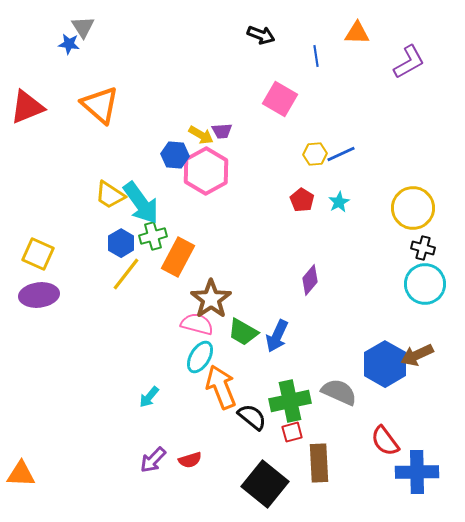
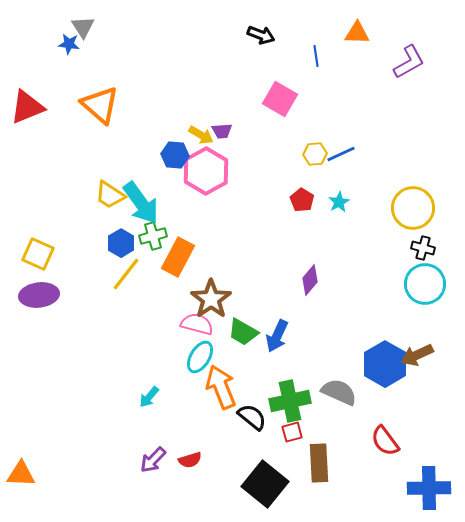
blue cross at (417, 472): moved 12 px right, 16 px down
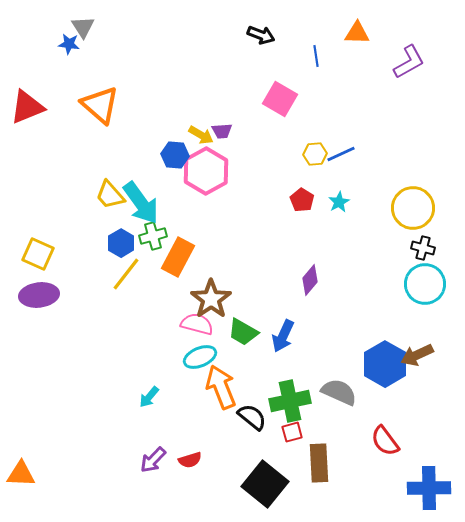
yellow trapezoid at (110, 195): rotated 16 degrees clockwise
blue arrow at (277, 336): moved 6 px right
cyan ellipse at (200, 357): rotated 36 degrees clockwise
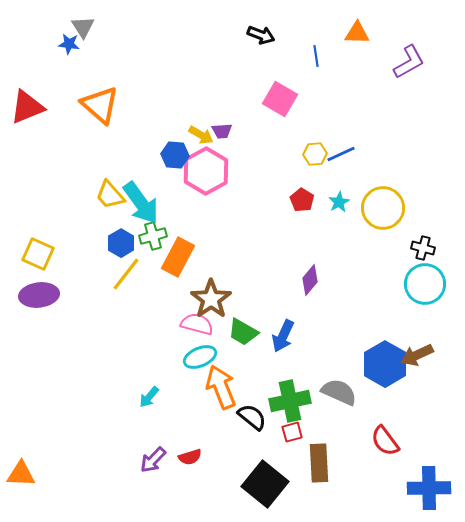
yellow circle at (413, 208): moved 30 px left
red semicircle at (190, 460): moved 3 px up
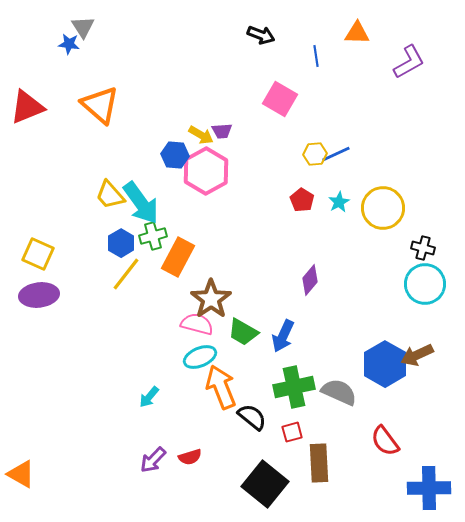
blue line at (341, 154): moved 5 px left
green cross at (290, 401): moved 4 px right, 14 px up
orange triangle at (21, 474): rotated 28 degrees clockwise
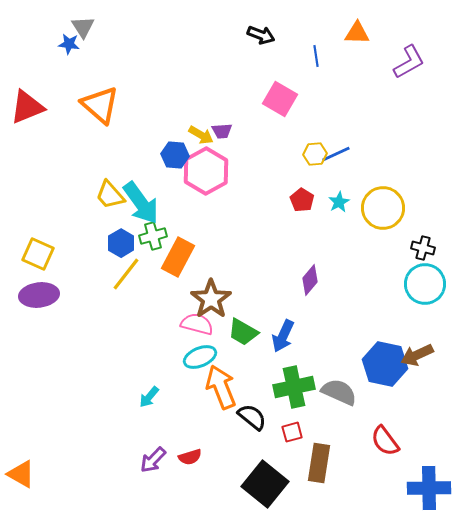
blue hexagon at (385, 364): rotated 18 degrees counterclockwise
brown rectangle at (319, 463): rotated 12 degrees clockwise
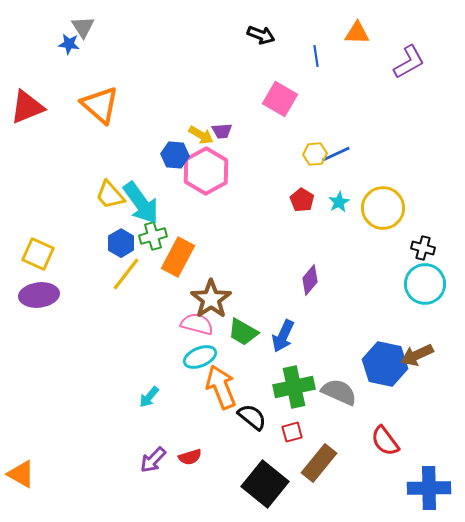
brown rectangle at (319, 463): rotated 30 degrees clockwise
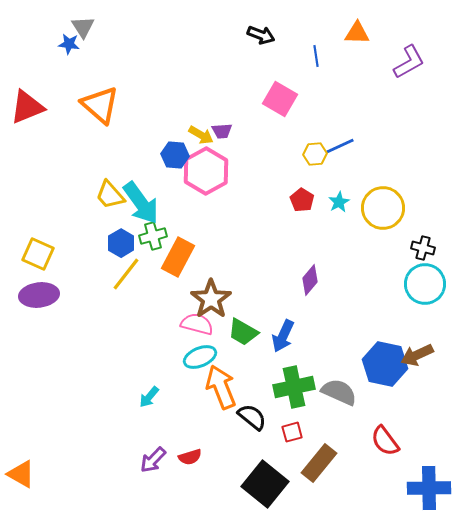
blue line at (336, 154): moved 4 px right, 8 px up
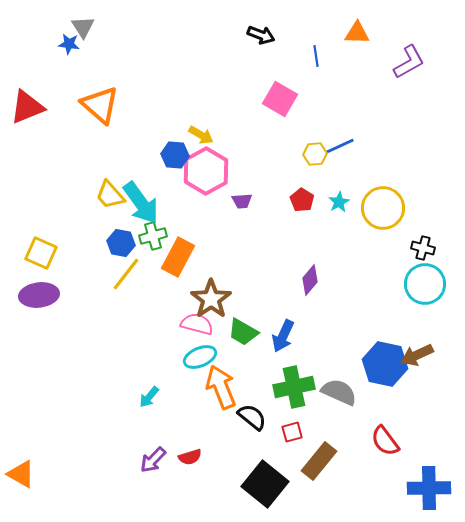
purple trapezoid at (222, 131): moved 20 px right, 70 px down
blue hexagon at (121, 243): rotated 20 degrees counterclockwise
yellow square at (38, 254): moved 3 px right, 1 px up
brown rectangle at (319, 463): moved 2 px up
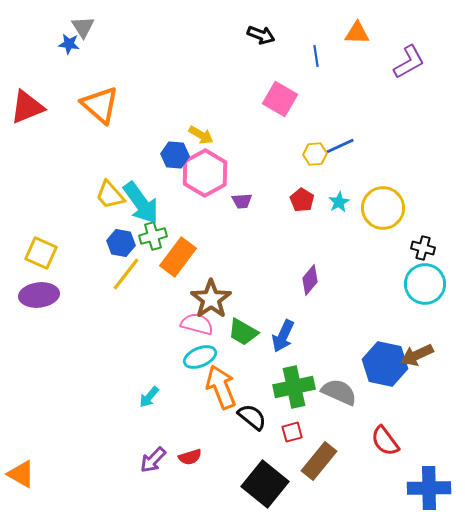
pink hexagon at (206, 171): moved 1 px left, 2 px down
orange rectangle at (178, 257): rotated 9 degrees clockwise
